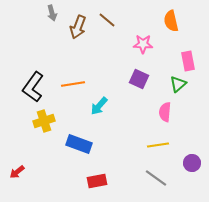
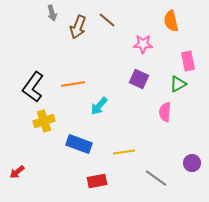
green triangle: rotated 12 degrees clockwise
yellow line: moved 34 px left, 7 px down
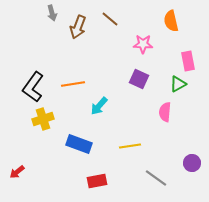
brown line: moved 3 px right, 1 px up
yellow cross: moved 1 px left, 2 px up
yellow line: moved 6 px right, 6 px up
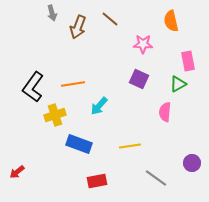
yellow cross: moved 12 px right, 4 px up
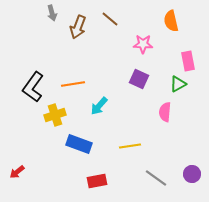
purple circle: moved 11 px down
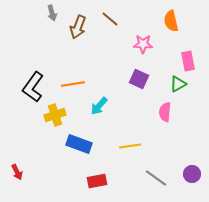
red arrow: rotated 77 degrees counterclockwise
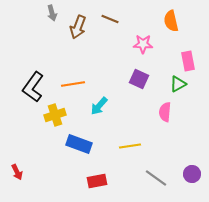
brown line: rotated 18 degrees counterclockwise
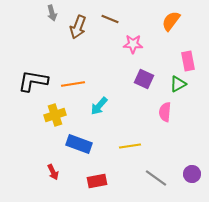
orange semicircle: rotated 50 degrees clockwise
pink star: moved 10 px left
purple square: moved 5 px right
black L-shape: moved 6 px up; rotated 64 degrees clockwise
red arrow: moved 36 px right
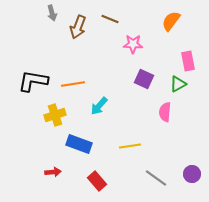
red arrow: rotated 70 degrees counterclockwise
red rectangle: rotated 60 degrees clockwise
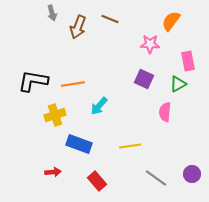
pink star: moved 17 px right
